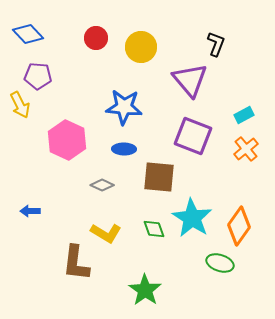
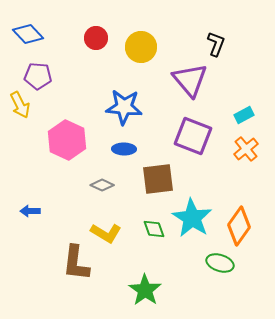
brown square: moved 1 px left, 2 px down; rotated 12 degrees counterclockwise
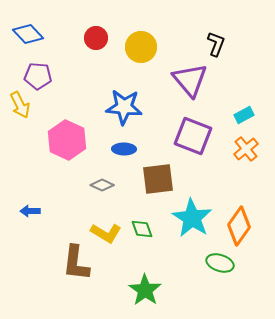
green diamond: moved 12 px left
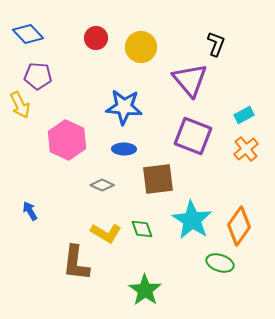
blue arrow: rotated 60 degrees clockwise
cyan star: moved 2 px down
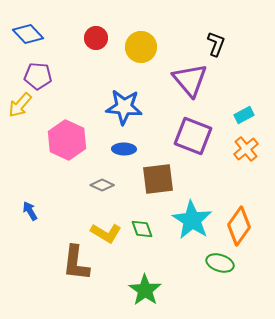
yellow arrow: rotated 68 degrees clockwise
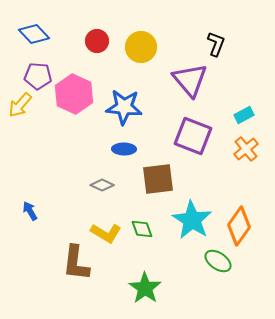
blue diamond: moved 6 px right
red circle: moved 1 px right, 3 px down
pink hexagon: moved 7 px right, 46 px up
green ellipse: moved 2 px left, 2 px up; rotated 16 degrees clockwise
green star: moved 2 px up
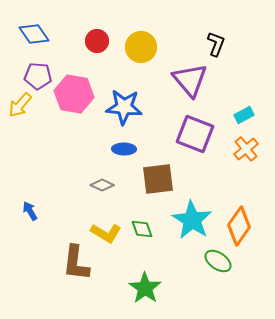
blue diamond: rotated 8 degrees clockwise
pink hexagon: rotated 15 degrees counterclockwise
purple square: moved 2 px right, 2 px up
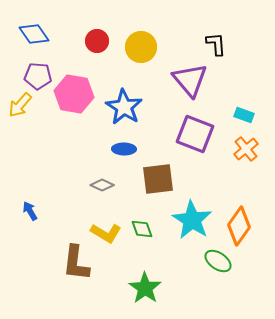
black L-shape: rotated 25 degrees counterclockwise
blue star: rotated 27 degrees clockwise
cyan rectangle: rotated 48 degrees clockwise
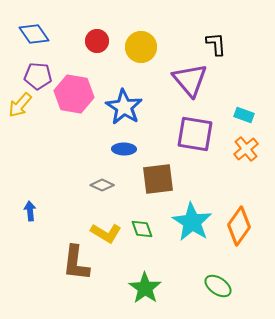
purple square: rotated 12 degrees counterclockwise
blue arrow: rotated 24 degrees clockwise
cyan star: moved 2 px down
green ellipse: moved 25 px down
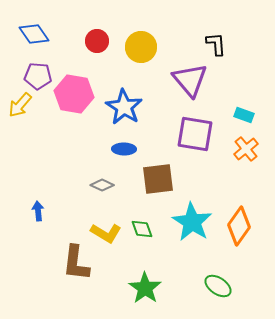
blue arrow: moved 8 px right
